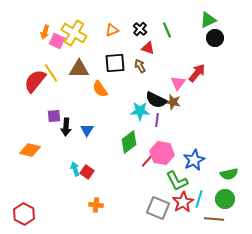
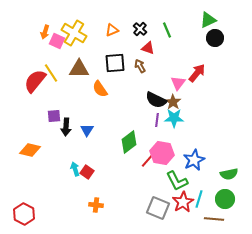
brown star: rotated 21 degrees clockwise
cyan star: moved 34 px right, 7 px down
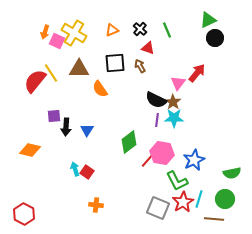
green semicircle: moved 3 px right, 1 px up
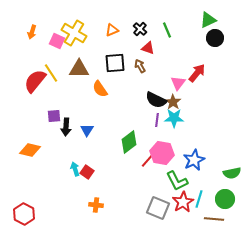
orange arrow: moved 13 px left
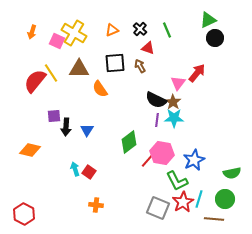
red square: moved 2 px right
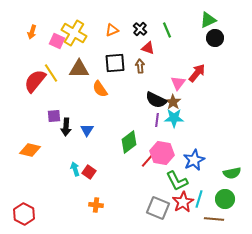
brown arrow: rotated 24 degrees clockwise
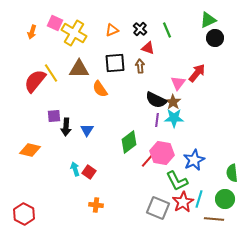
pink square: moved 2 px left, 18 px up
green semicircle: rotated 96 degrees clockwise
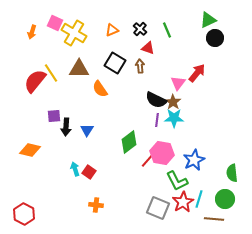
black square: rotated 35 degrees clockwise
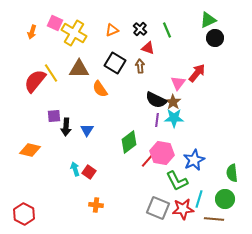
red star: moved 7 px down; rotated 25 degrees clockwise
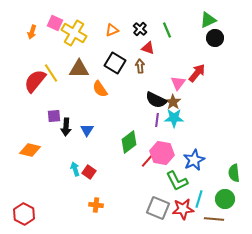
green semicircle: moved 2 px right
